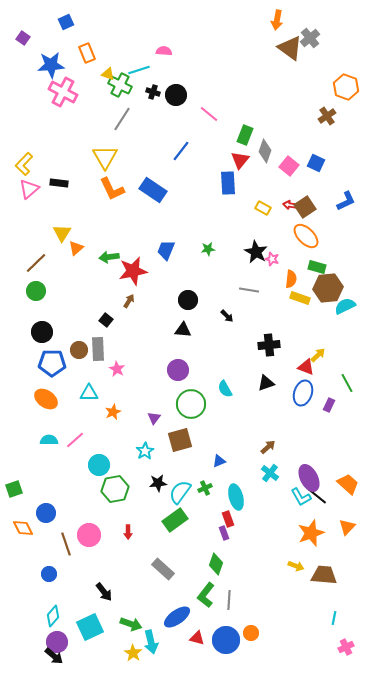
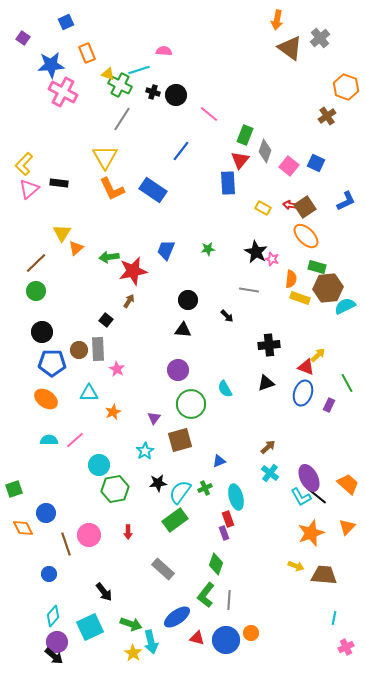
gray cross at (310, 38): moved 10 px right
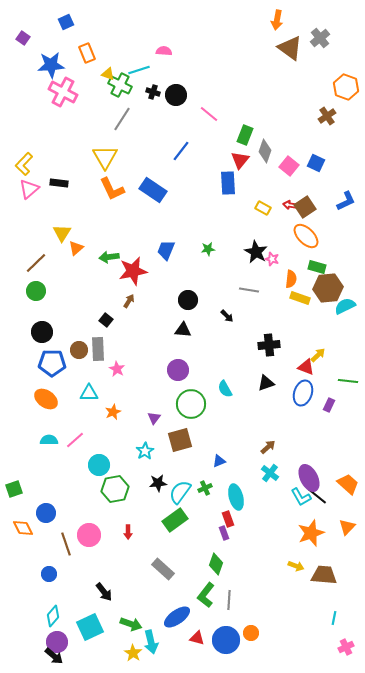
green line at (347, 383): moved 1 px right, 2 px up; rotated 54 degrees counterclockwise
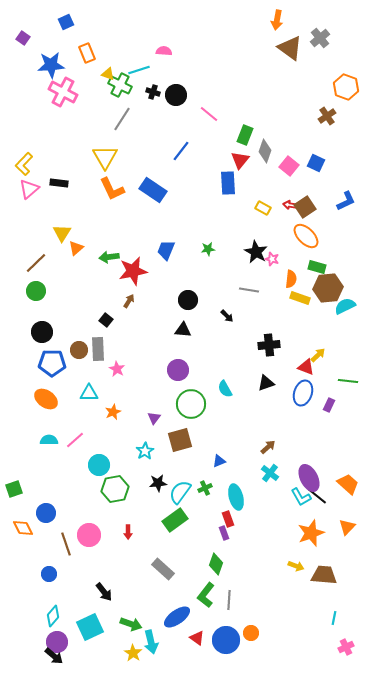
red triangle at (197, 638): rotated 21 degrees clockwise
